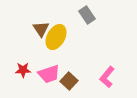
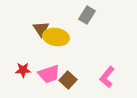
gray rectangle: rotated 66 degrees clockwise
yellow ellipse: rotated 70 degrees clockwise
brown square: moved 1 px left, 1 px up
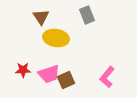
gray rectangle: rotated 54 degrees counterclockwise
brown triangle: moved 12 px up
yellow ellipse: moved 1 px down
brown square: moved 2 px left; rotated 24 degrees clockwise
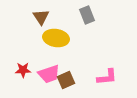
pink L-shape: rotated 135 degrees counterclockwise
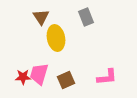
gray rectangle: moved 1 px left, 2 px down
yellow ellipse: rotated 70 degrees clockwise
red star: moved 7 px down
pink trapezoid: moved 10 px left; rotated 125 degrees clockwise
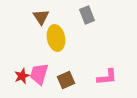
gray rectangle: moved 1 px right, 2 px up
red star: moved 1 px left, 1 px up; rotated 21 degrees counterclockwise
